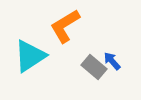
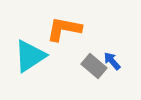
orange L-shape: moved 1 px left, 3 px down; rotated 42 degrees clockwise
gray rectangle: moved 1 px up
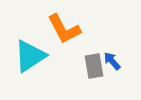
orange L-shape: rotated 129 degrees counterclockwise
gray rectangle: rotated 40 degrees clockwise
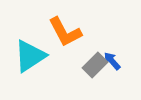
orange L-shape: moved 1 px right, 3 px down
gray rectangle: moved 1 px right, 1 px up; rotated 55 degrees clockwise
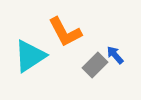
blue arrow: moved 3 px right, 6 px up
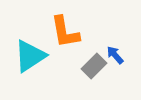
orange L-shape: rotated 18 degrees clockwise
gray rectangle: moved 1 px left, 1 px down
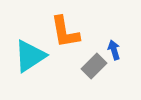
blue arrow: moved 1 px left, 5 px up; rotated 24 degrees clockwise
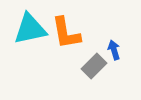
orange L-shape: moved 1 px right, 1 px down
cyan triangle: moved 27 px up; rotated 21 degrees clockwise
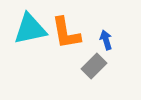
blue arrow: moved 8 px left, 10 px up
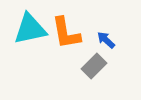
blue arrow: rotated 30 degrees counterclockwise
